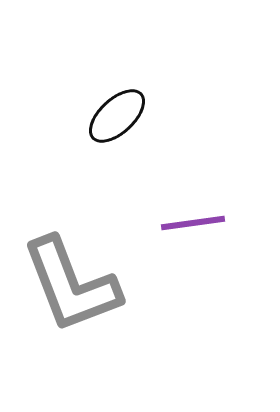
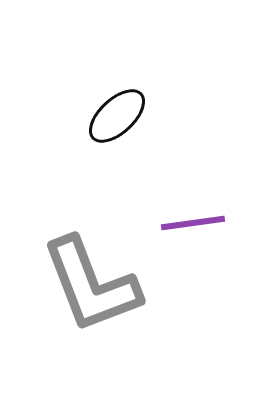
gray L-shape: moved 20 px right
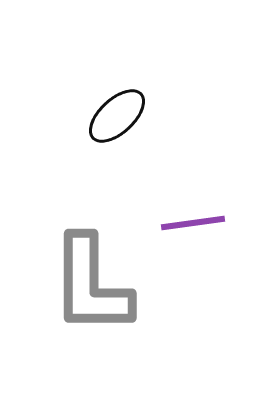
gray L-shape: rotated 21 degrees clockwise
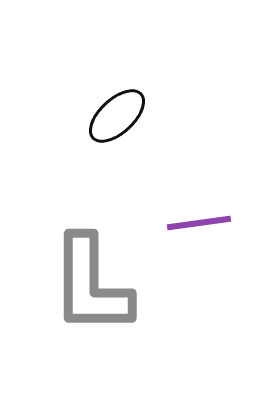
purple line: moved 6 px right
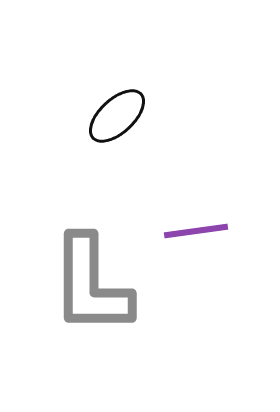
purple line: moved 3 px left, 8 px down
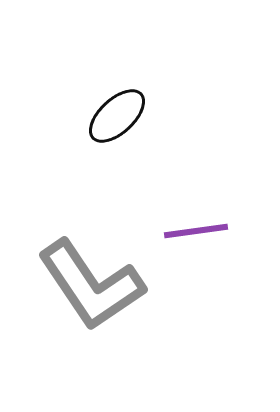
gray L-shape: rotated 34 degrees counterclockwise
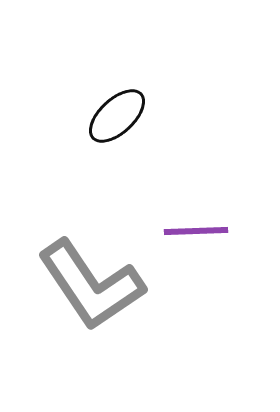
purple line: rotated 6 degrees clockwise
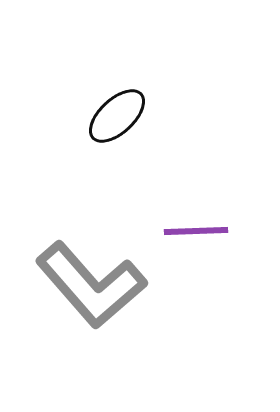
gray L-shape: rotated 7 degrees counterclockwise
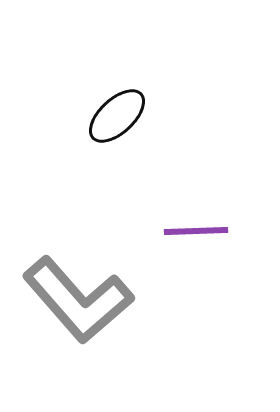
gray L-shape: moved 13 px left, 15 px down
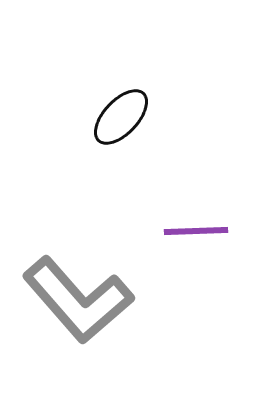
black ellipse: moved 4 px right, 1 px down; rotated 4 degrees counterclockwise
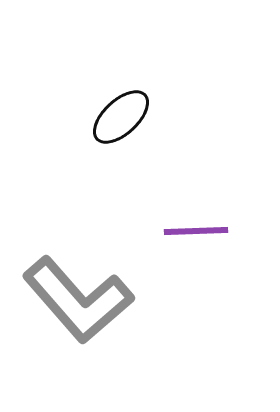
black ellipse: rotated 4 degrees clockwise
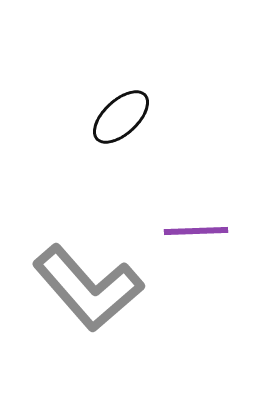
gray L-shape: moved 10 px right, 12 px up
